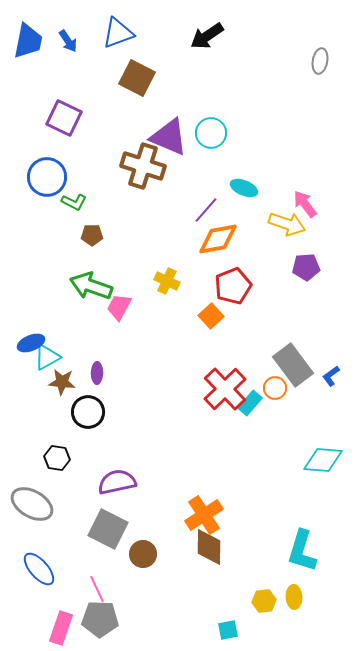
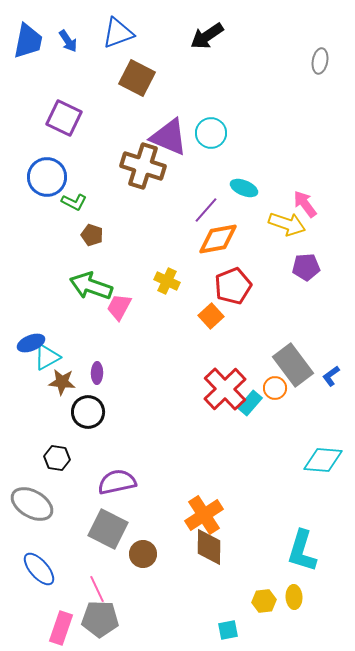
brown pentagon at (92, 235): rotated 20 degrees clockwise
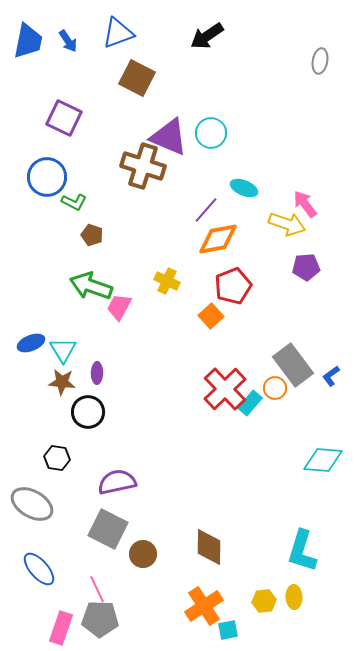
cyan triangle at (47, 357): moved 16 px right, 7 px up; rotated 32 degrees counterclockwise
orange cross at (204, 515): moved 91 px down
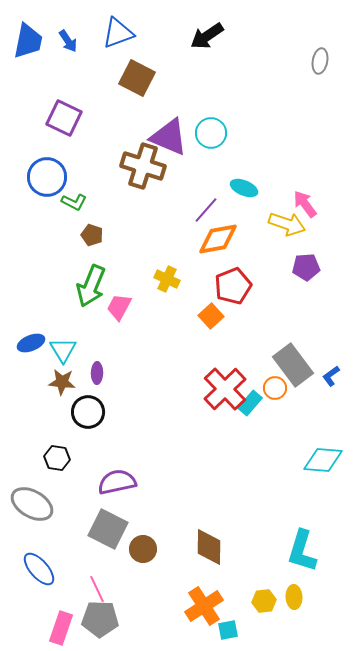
yellow cross at (167, 281): moved 2 px up
green arrow at (91, 286): rotated 87 degrees counterclockwise
brown circle at (143, 554): moved 5 px up
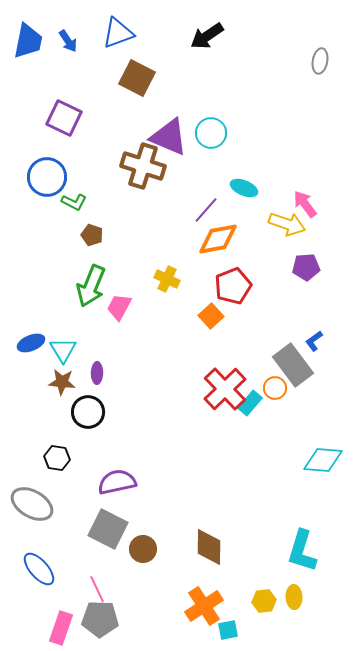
blue L-shape at (331, 376): moved 17 px left, 35 px up
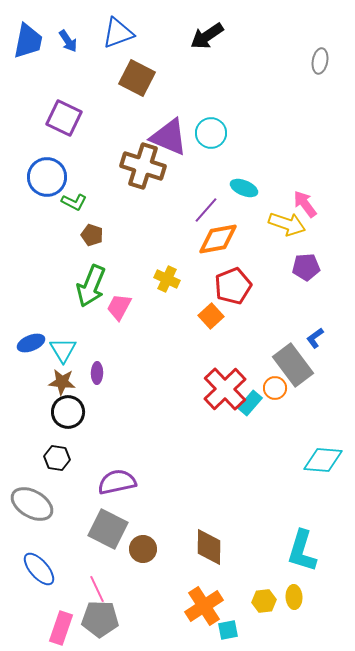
blue L-shape at (314, 341): moved 1 px right, 3 px up
black circle at (88, 412): moved 20 px left
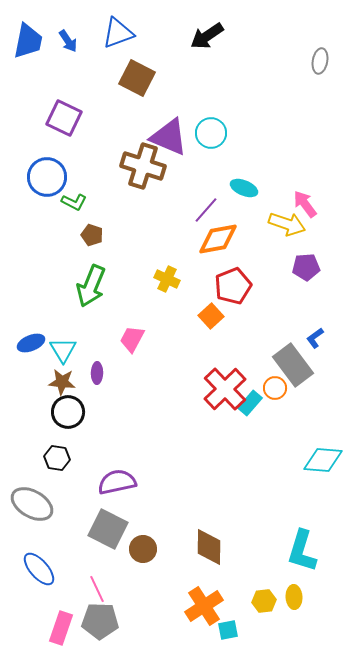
pink trapezoid at (119, 307): moved 13 px right, 32 px down
gray pentagon at (100, 619): moved 2 px down
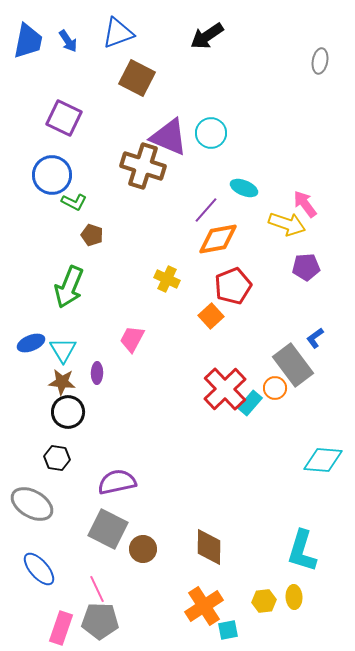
blue circle at (47, 177): moved 5 px right, 2 px up
green arrow at (91, 286): moved 22 px left, 1 px down
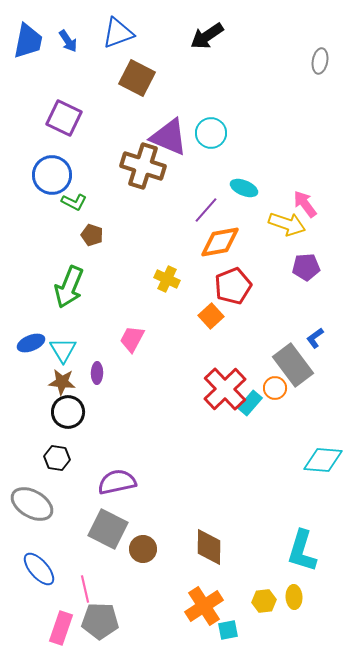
orange diamond at (218, 239): moved 2 px right, 3 px down
pink line at (97, 589): moved 12 px left; rotated 12 degrees clockwise
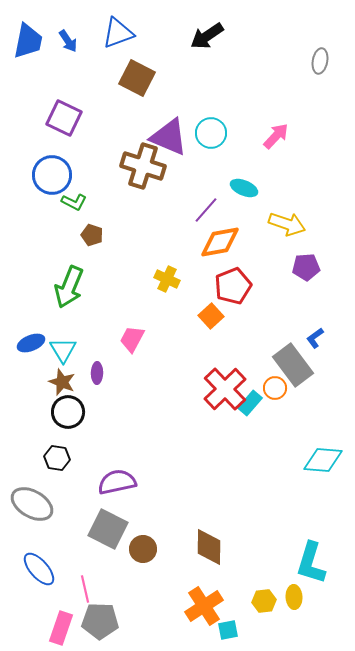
pink arrow at (305, 204): moved 29 px left, 68 px up; rotated 80 degrees clockwise
brown star at (62, 382): rotated 16 degrees clockwise
cyan L-shape at (302, 551): moved 9 px right, 12 px down
